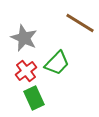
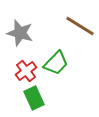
brown line: moved 3 px down
gray star: moved 4 px left, 5 px up; rotated 8 degrees counterclockwise
green trapezoid: moved 1 px left
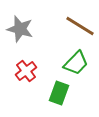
gray star: moved 4 px up
green trapezoid: moved 20 px right
green rectangle: moved 25 px right, 5 px up; rotated 45 degrees clockwise
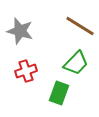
gray star: moved 2 px down
red cross: rotated 20 degrees clockwise
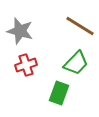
red cross: moved 6 px up
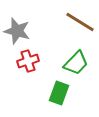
brown line: moved 4 px up
gray star: moved 3 px left
red cross: moved 2 px right, 4 px up
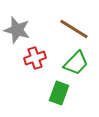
brown line: moved 6 px left, 7 px down
gray star: moved 1 px up
red cross: moved 7 px right, 3 px up
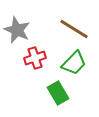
gray star: rotated 8 degrees clockwise
green trapezoid: moved 2 px left
green rectangle: moved 1 px left; rotated 50 degrees counterclockwise
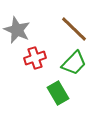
brown line: rotated 12 degrees clockwise
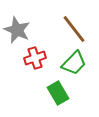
brown line: rotated 8 degrees clockwise
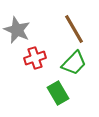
brown line: rotated 8 degrees clockwise
